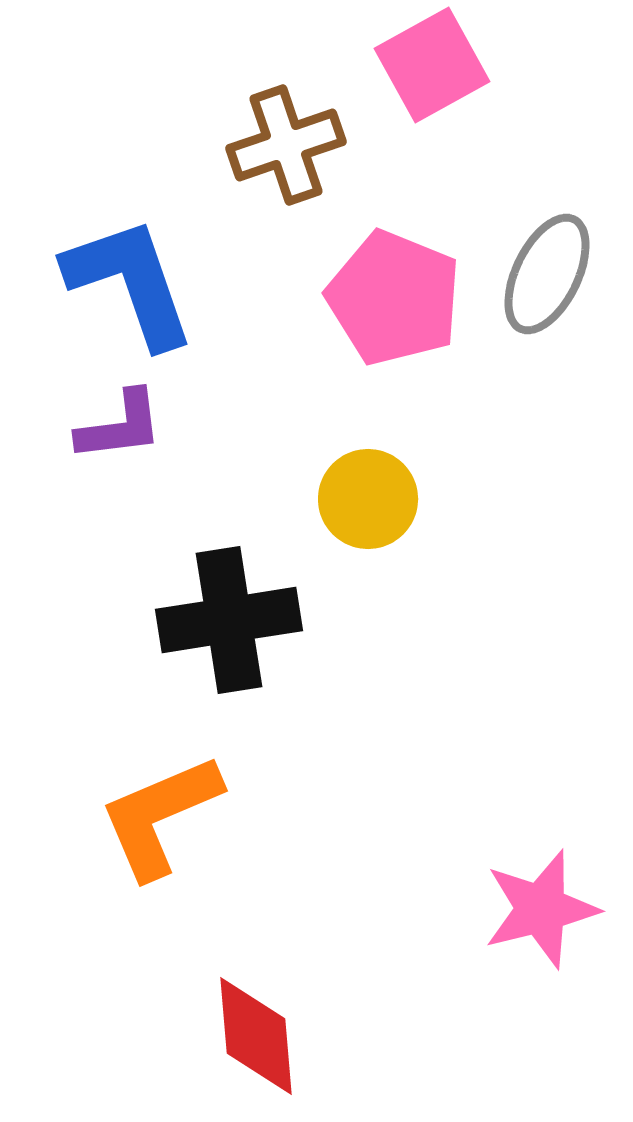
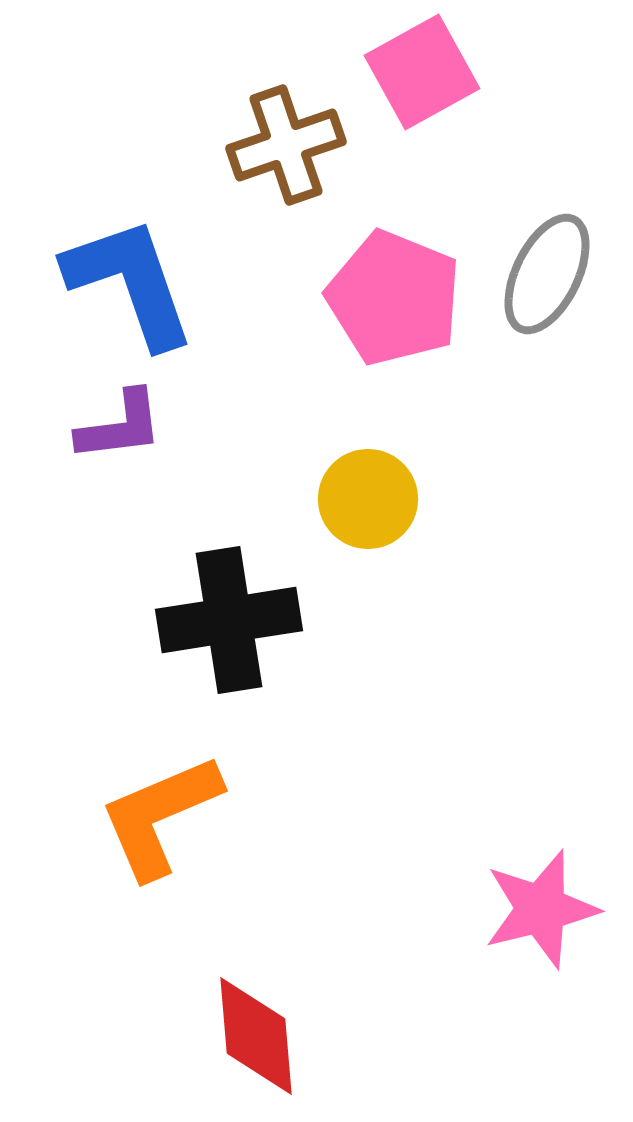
pink square: moved 10 px left, 7 px down
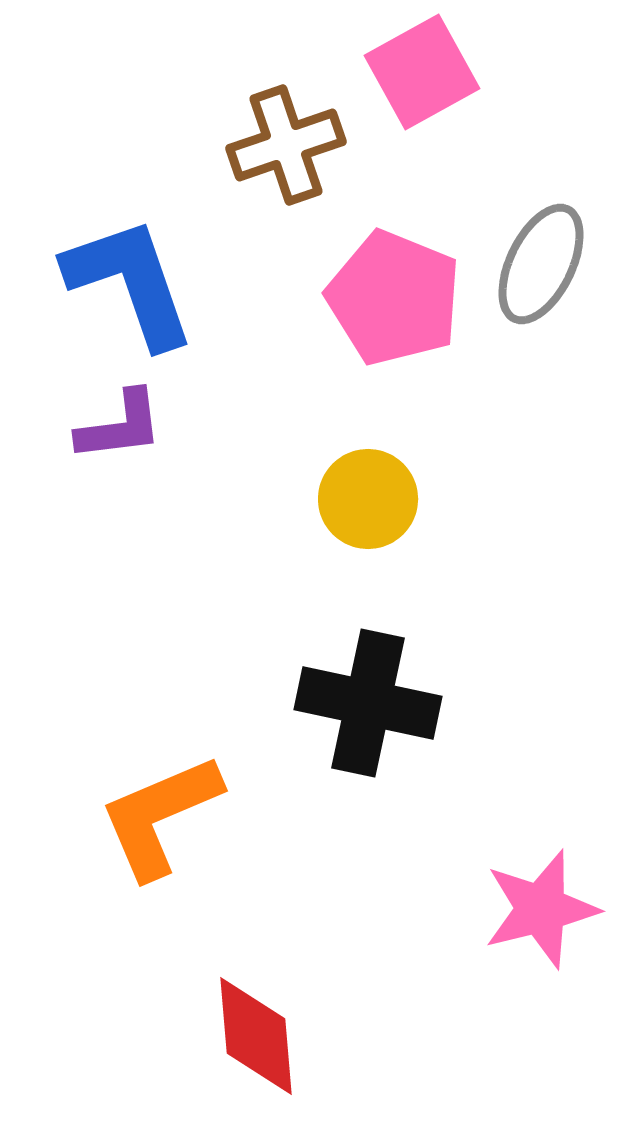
gray ellipse: moved 6 px left, 10 px up
black cross: moved 139 px right, 83 px down; rotated 21 degrees clockwise
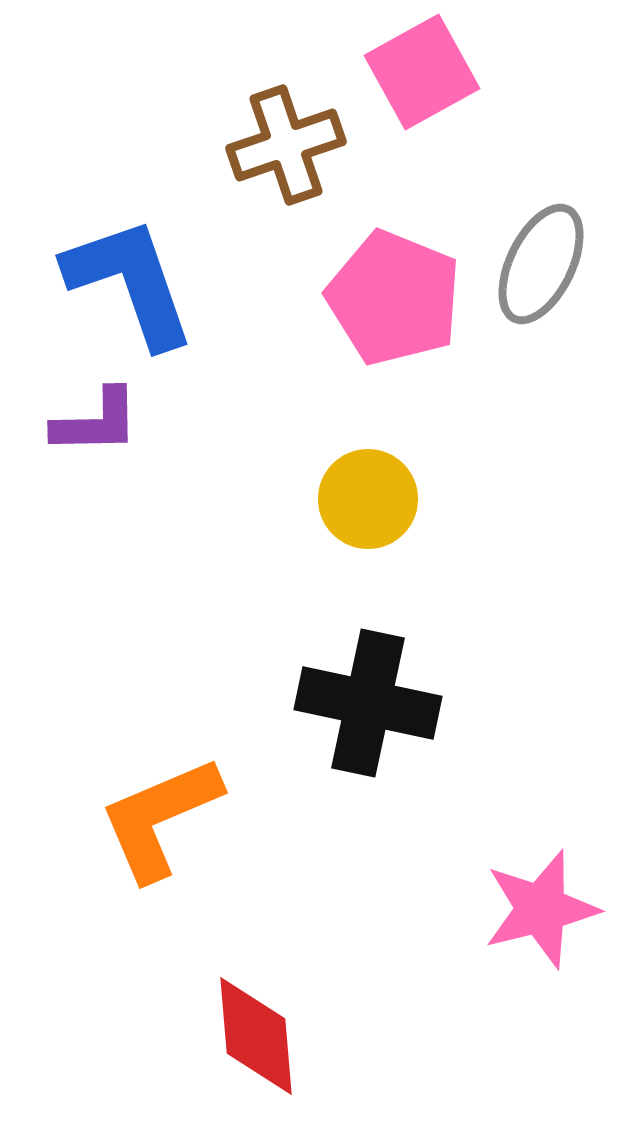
purple L-shape: moved 24 px left, 4 px up; rotated 6 degrees clockwise
orange L-shape: moved 2 px down
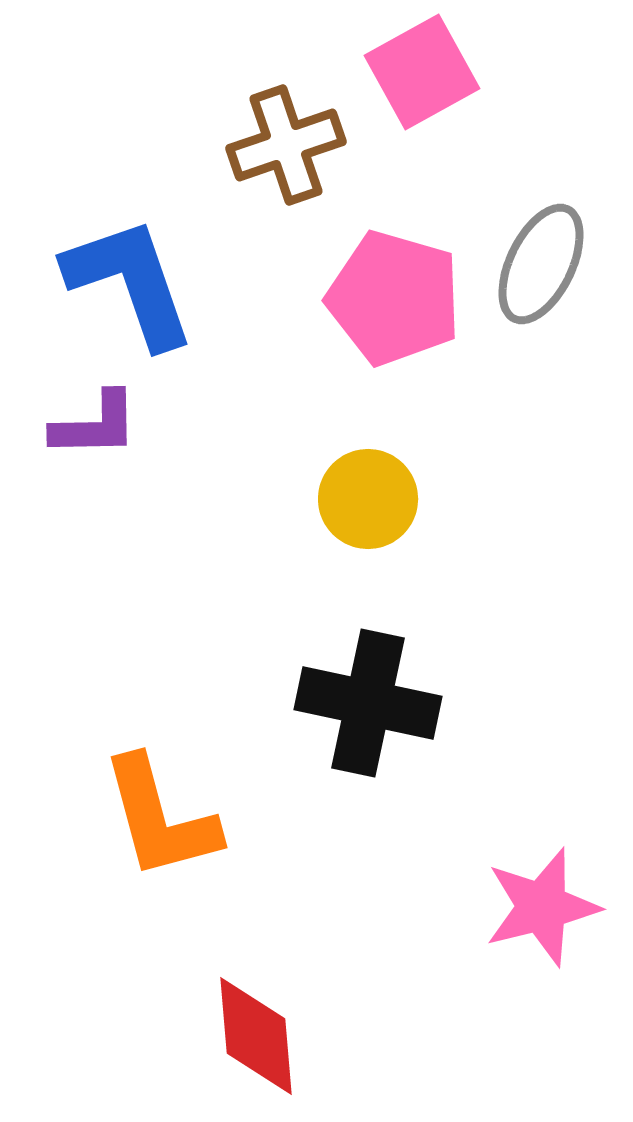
pink pentagon: rotated 6 degrees counterclockwise
purple L-shape: moved 1 px left, 3 px down
orange L-shape: rotated 82 degrees counterclockwise
pink star: moved 1 px right, 2 px up
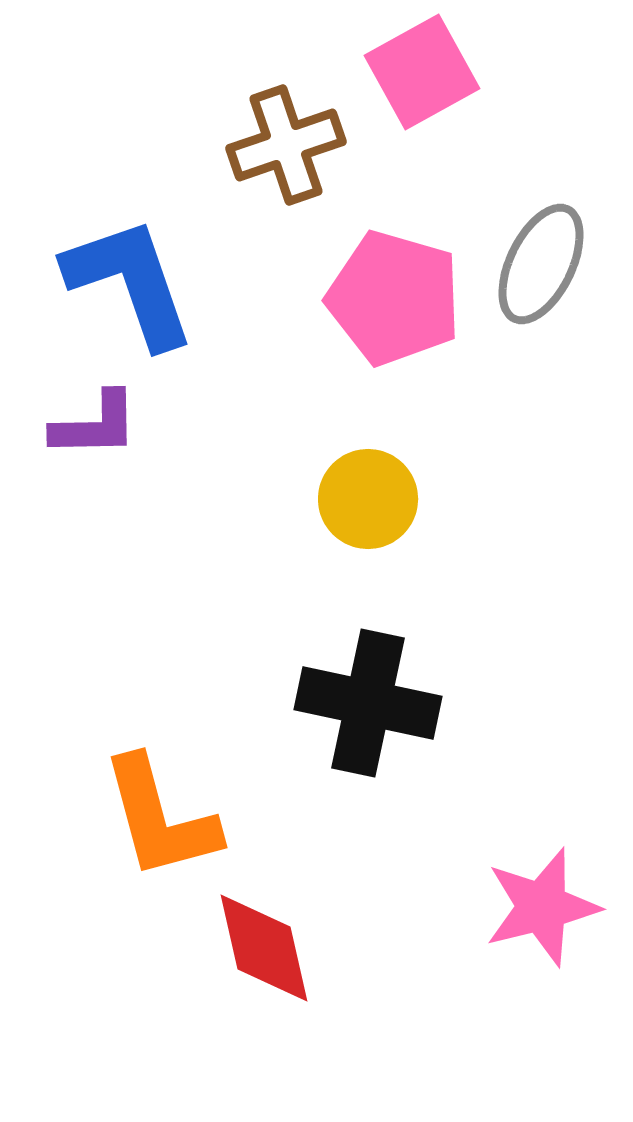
red diamond: moved 8 px right, 88 px up; rotated 8 degrees counterclockwise
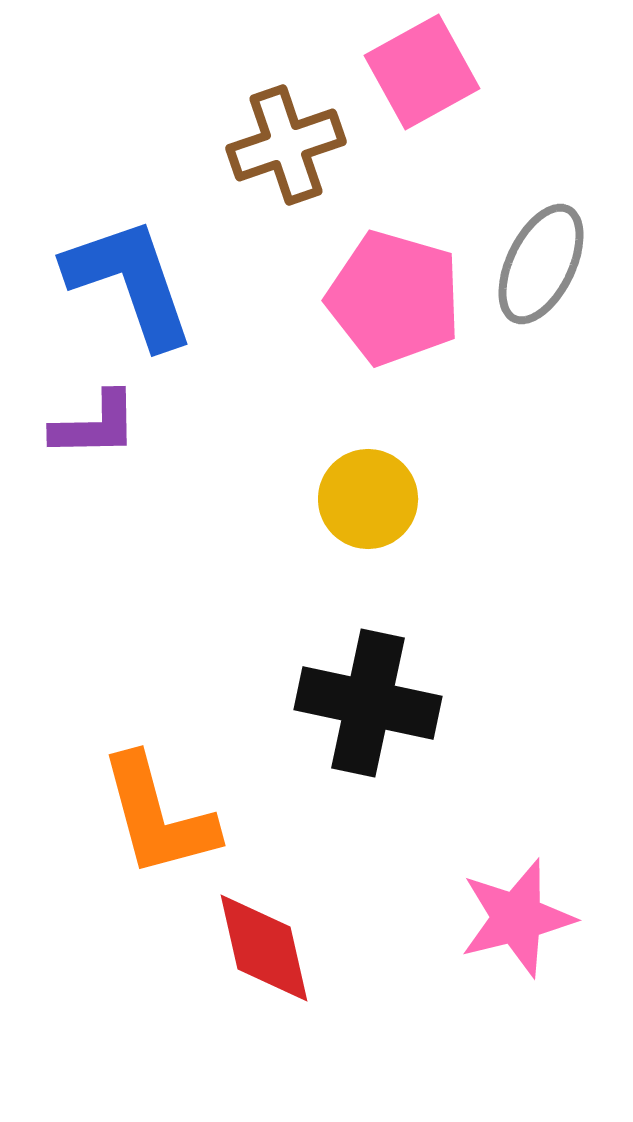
orange L-shape: moved 2 px left, 2 px up
pink star: moved 25 px left, 11 px down
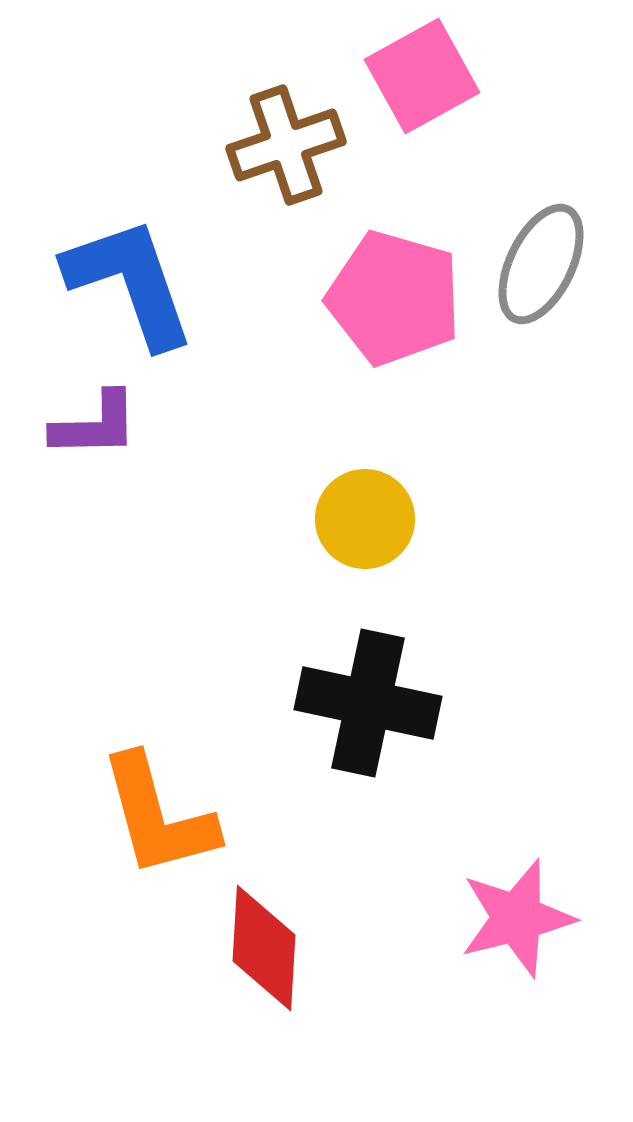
pink square: moved 4 px down
yellow circle: moved 3 px left, 20 px down
red diamond: rotated 16 degrees clockwise
